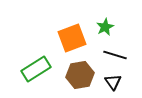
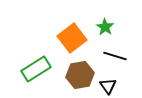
green star: rotated 12 degrees counterclockwise
orange square: rotated 16 degrees counterclockwise
black line: moved 1 px down
black triangle: moved 5 px left, 4 px down
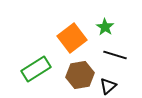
black line: moved 1 px up
black triangle: rotated 24 degrees clockwise
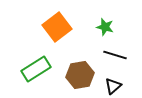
green star: rotated 18 degrees counterclockwise
orange square: moved 15 px left, 11 px up
black triangle: moved 5 px right
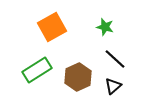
orange square: moved 5 px left; rotated 8 degrees clockwise
black line: moved 4 px down; rotated 25 degrees clockwise
green rectangle: moved 1 px right, 1 px down
brown hexagon: moved 2 px left, 2 px down; rotated 16 degrees counterclockwise
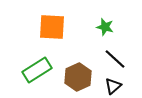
orange square: rotated 32 degrees clockwise
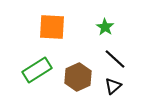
green star: rotated 18 degrees clockwise
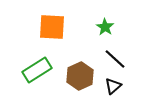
brown hexagon: moved 2 px right, 1 px up
